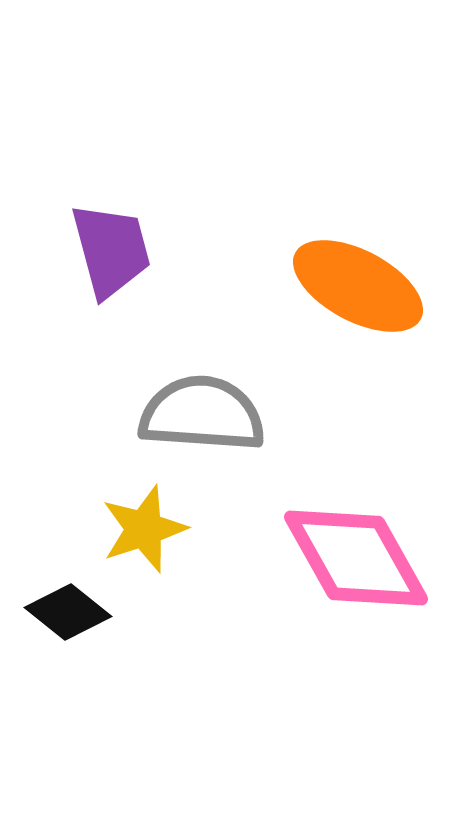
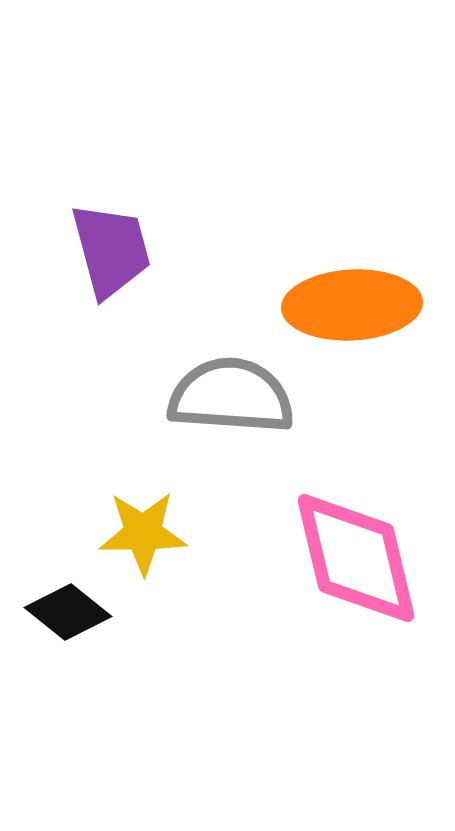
orange ellipse: moved 6 px left, 19 px down; rotated 31 degrees counterclockwise
gray semicircle: moved 29 px right, 18 px up
yellow star: moved 1 px left, 4 px down; rotated 18 degrees clockwise
pink diamond: rotated 16 degrees clockwise
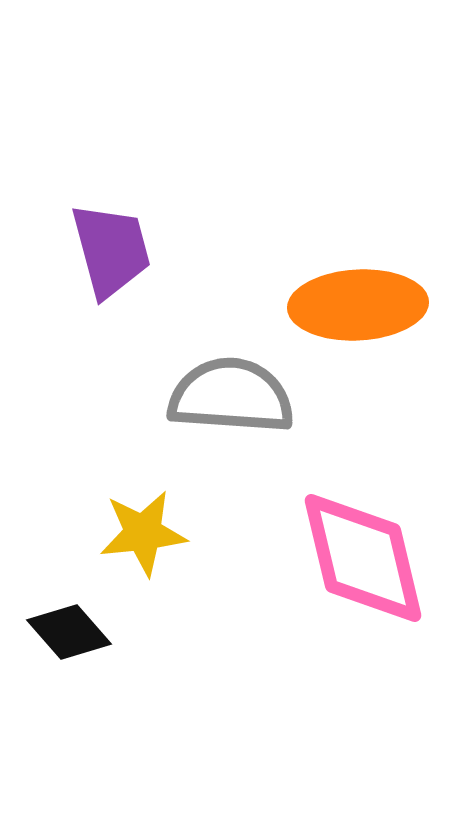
orange ellipse: moved 6 px right
yellow star: rotated 6 degrees counterclockwise
pink diamond: moved 7 px right
black diamond: moved 1 px right, 20 px down; rotated 10 degrees clockwise
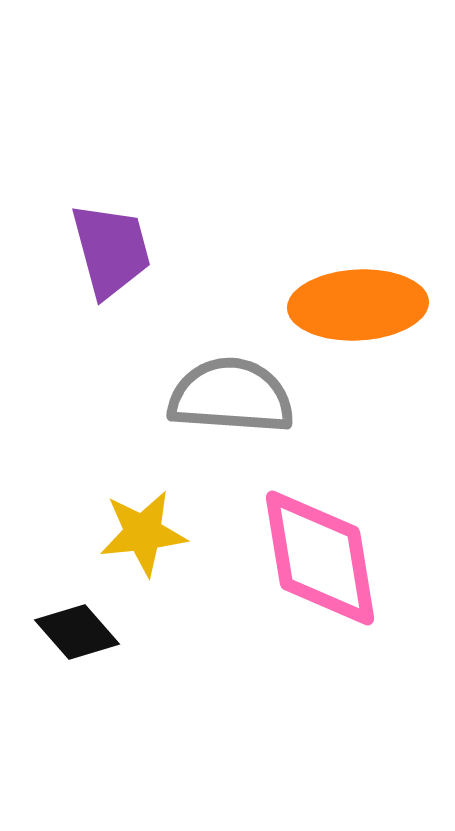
pink diamond: moved 43 px left; rotated 4 degrees clockwise
black diamond: moved 8 px right
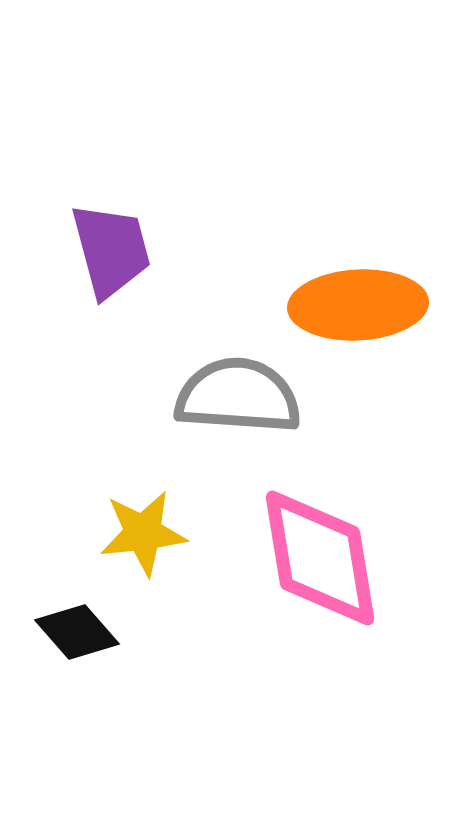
gray semicircle: moved 7 px right
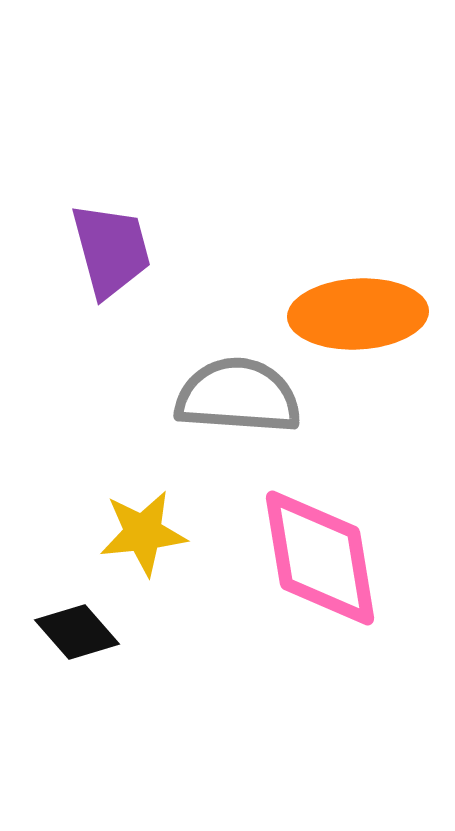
orange ellipse: moved 9 px down
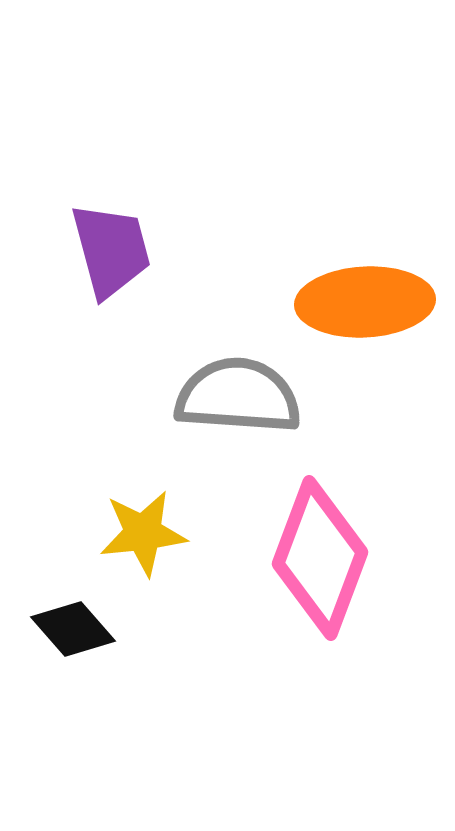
orange ellipse: moved 7 px right, 12 px up
pink diamond: rotated 30 degrees clockwise
black diamond: moved 4 px left, 3 px up
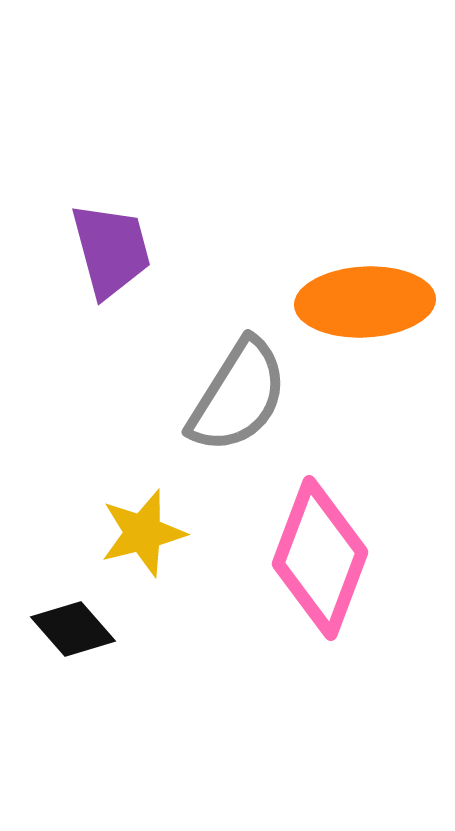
gray semicircle: rotated 118 degrees clockwise
yellow star: rotated 8 degrees counterclockwise
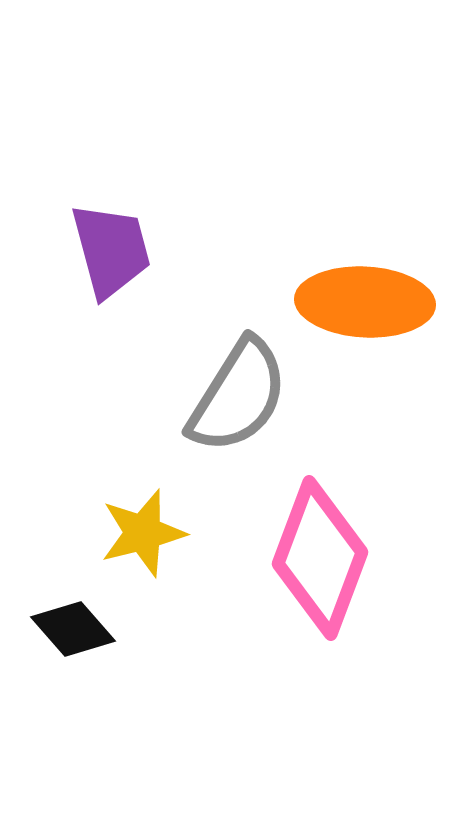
orange ellipse: rotated 6 degrees clockwise
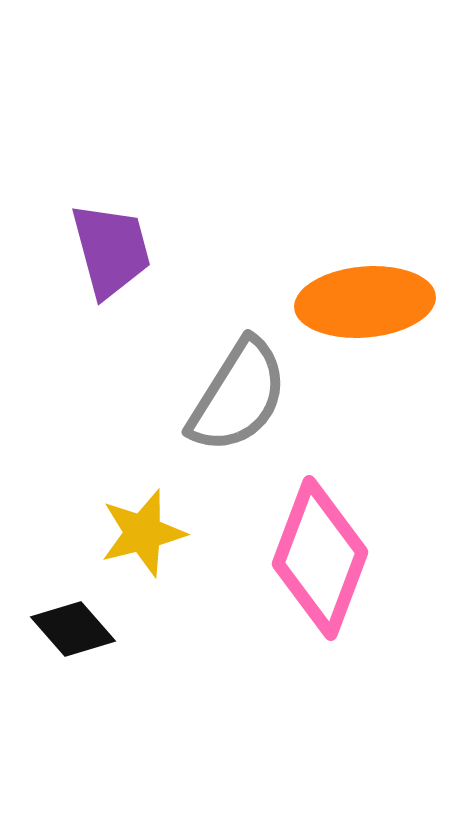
orange ellipse: rotated 8 degrees counterclockwise
